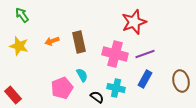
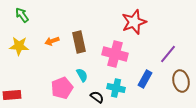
yellow star: rotated 12 degrees counterclockwise
purple line: moved 23 px right; rotated 30 degrees counterclockwise
red rectangle: moved 1 px left; rotated 54 degrees counterclockwise
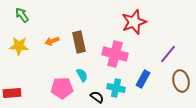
blue rectangle: moved 2 px left
pink pentagon: rotated 20 degrees clockwise
red rectangle: moved 2 px up
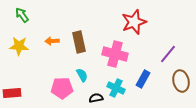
orange arrow: rotated 16 degrees clockwise
cyan cross: rotated 12 degrees clockwise
black semicircle: moved 1 px left, 1 px down; rotated 48 degrees counterclockwise
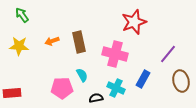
orange arrow: rotated 16 degrees counterclockwise
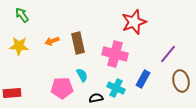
brown rectangle: moved 1 px left, 1 px down
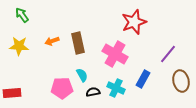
pink cross: rotated 15 degrees clockwise
black semicircle: moved 3 px left, 6 px up
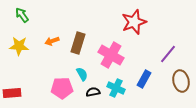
brown rectangle: rotated 30 degrees clockwise
pink cross: moved 4 px left, 1 px down
cyan semicircle: moved 1 px up
blue rectangle: moved 1 px right
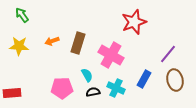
cyan semicircle: moved 5 px right, 1 px down
brown ellipse: moved 6 px left, 1 px up
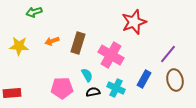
green arrow: moved 12 px right, 3 px up; rotated 70 degrees counterclockwise
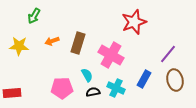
green arrow: moved 4 px down; rotated 42 degrees counterclockwise
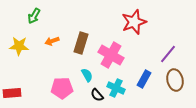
brown rectangle: moved 3 px right
black semicircle: moved 4 px right, 3 px down; rotated 120 degrees counterclockwise
